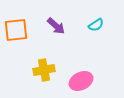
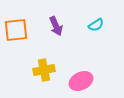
purple arrow: rotated 24 degrees clockwise
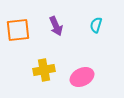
cyan semicircle: rotated 140 degrees clockwise
orange square: moved 2 px right
pink ellipse: moved 1 px right, 4 px up
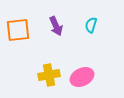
cyan semicircle: moved 5 px left
yellow cross: moved 5 px right, 5 px down
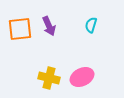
purple arrow: moved 7 px left
orange square: moved 2 px right, 1 px up
yellow cross: moved 3 px down; rotated 25 degrees clockwise
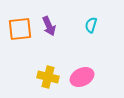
yellow cross: moved 1 px left, 1 px up
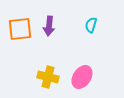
purple arrow: rotated 30 degrees clockwise
pink ellipse: rotated 30 degrees counterclockwise
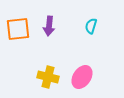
cyan semicircle: moved 1 px down
orange square: moved 2 px left
